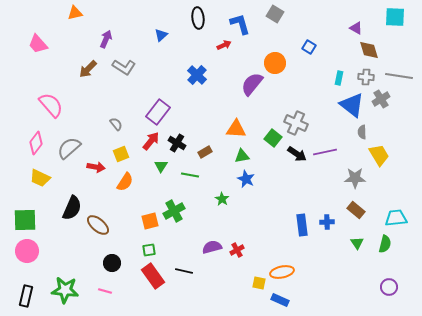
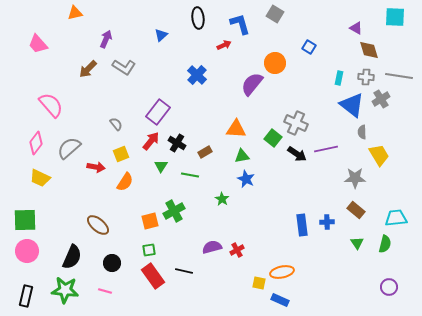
purple line at (325, 152): moved 1 px right, 3 px up
black semicircle at (72, 208): moved 49 px down
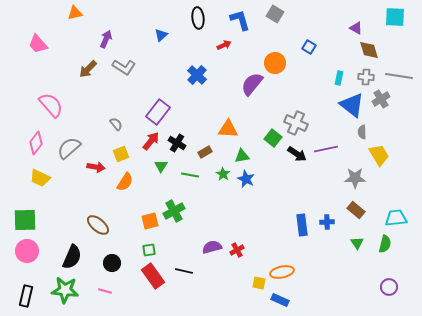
blue L-shape at (240, 24): moved 4 px up
orange triangle at (236, 129): moved 8 px left
green star at (222, 199): moved 1 px right, 25 px up
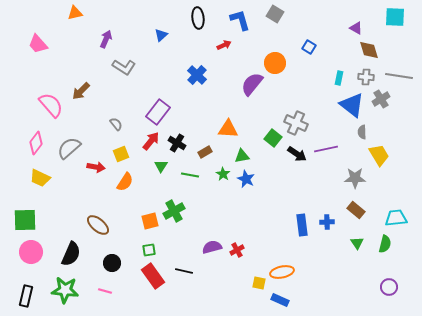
brown arrow at (88, 69): moved 7 px left, 22 px down
pink circle at (27, 251): moved 4 px right, 1 px down
black semicircle at (72, 257): moved 1 px left, 3 px up
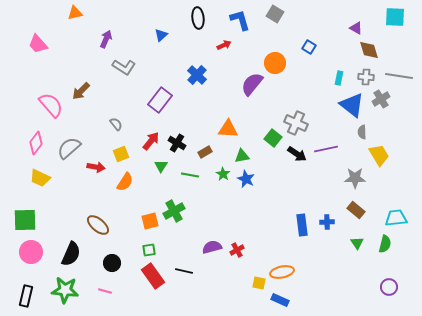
purple rectangle at (158, 112): moved 2 px right, 12 px up
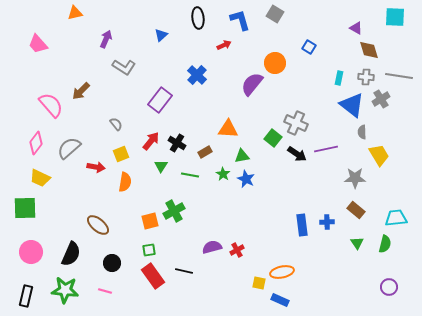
orange semicircle at (125, 182): rotated 24 degrees counterclockwise
green square at (25, 220): moved 12 px up
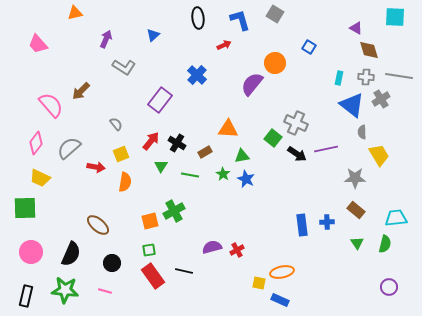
blue triangle at (161, 35): moved 8 px left
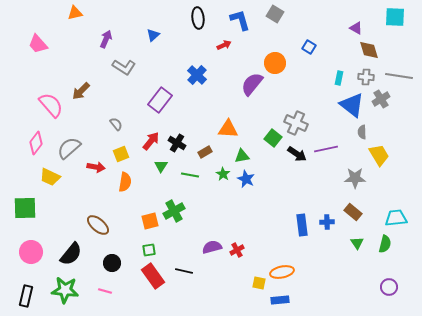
yellow trapezoid at (40, 178): moved 10 px right, 1 px up
brown rectangle at (356, 210): moved 3 px left, 2 px down
black semicircle at (71, 254): rotated 15 degrees clockwise
blue rectangle at (280, 300): rotated 30 degrees counterclockwise
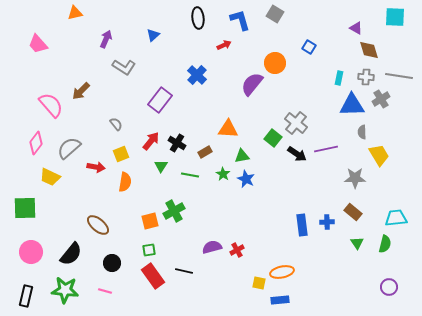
blue triangle at (352, 105): rotated 40 degrees counterclockwise
gray cross at (296, 123): rotated 15 degrees clockwise
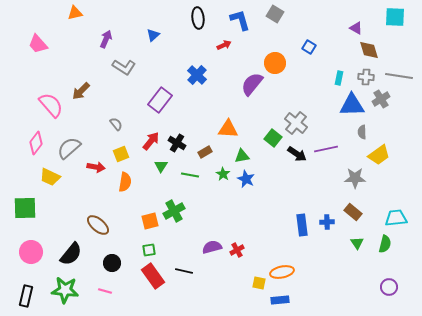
yellow trapezoid at (379, 155): rotated 85 degrees clockwise
